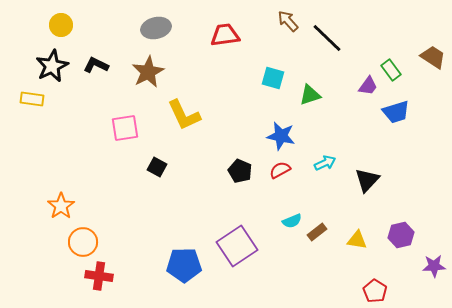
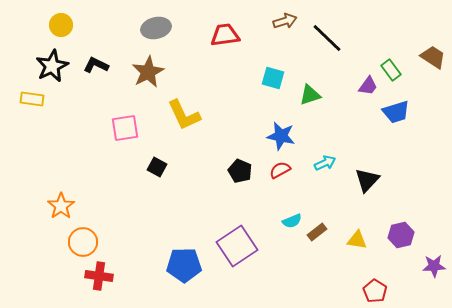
brown arrow: moved 3 px left; rotated 115 degrees clockwise
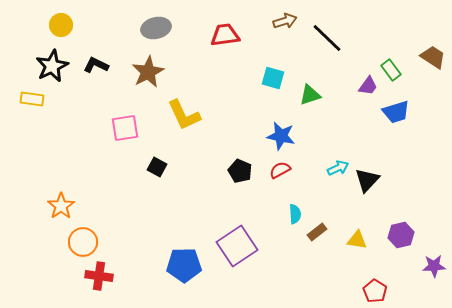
cyan arrow: moved 13 px right, 5 px down
cyan semicircle: moved 3 px right, 7 px up; rotated 72 degrees counterclockwise
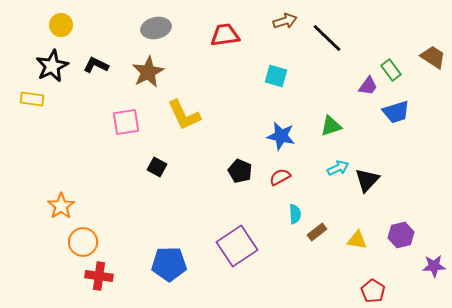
cyan square: moved 3 px right, 2 px up
green triangle: moved 21 px right, 31 px down
pink square: moved 1 px right, 6 px up
red semicircle: moved 7 px down
blue pentagon: moved 15 px left, 1 px up
red pentagon: moved 2 px left
